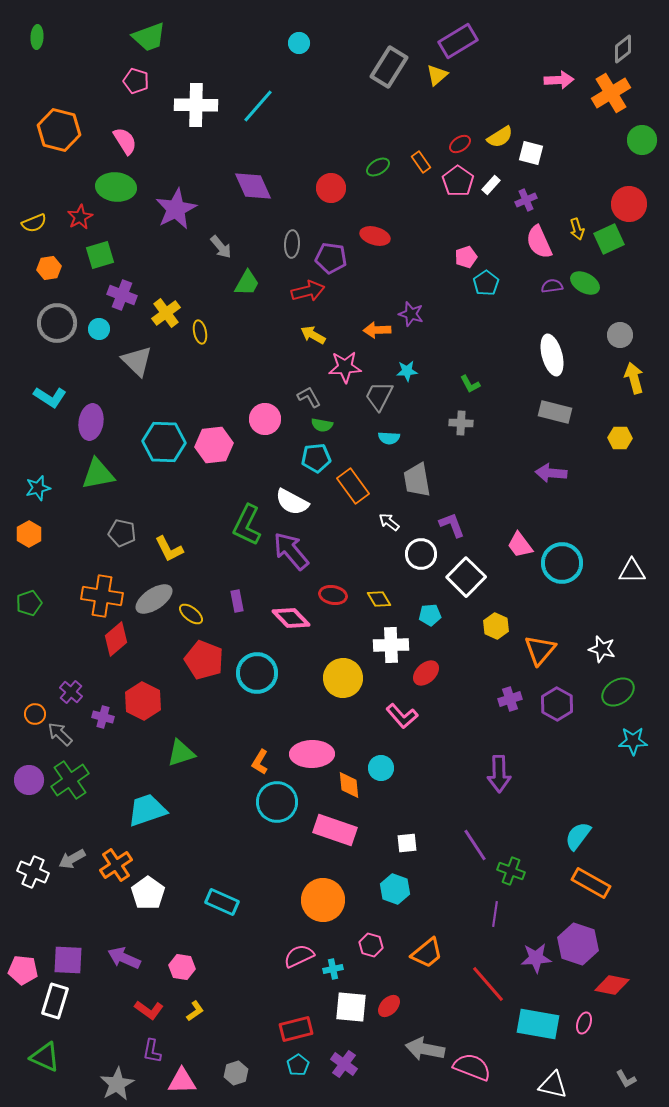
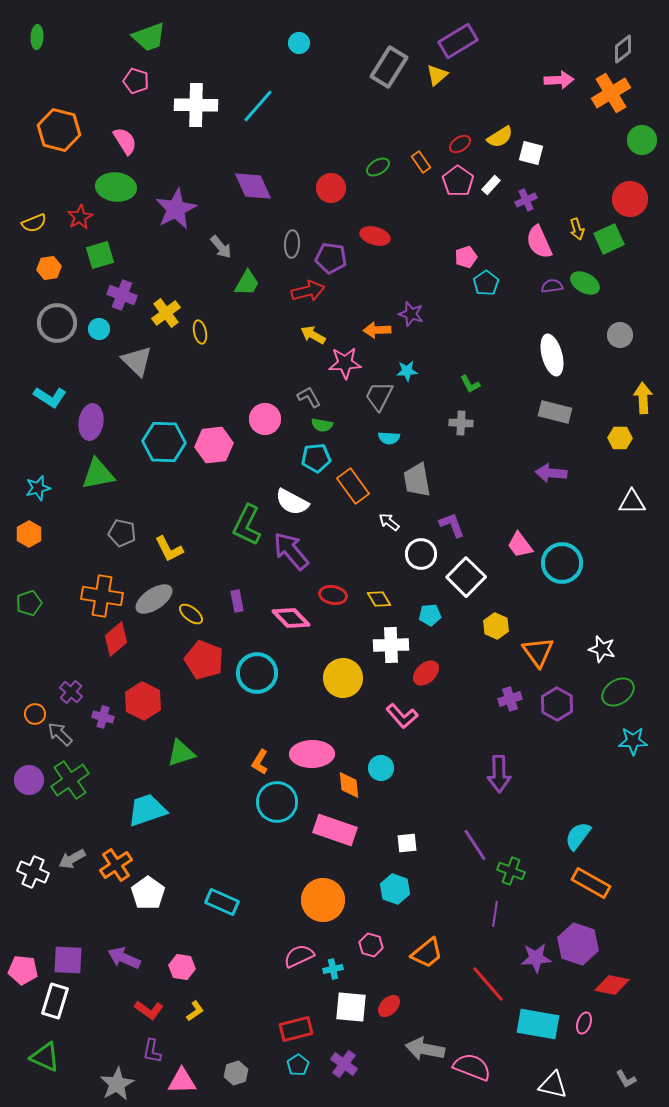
red circle at (629, 204): moved 1 px right, 5 px up
pink star at (345, 367): moved 4 px up
yellow arrow at (634, 378): moved 9 px right, 20 px down; rotated 12 degrees clockwise
white triangle at (632, 571): moved 69 px up
orange triangle at (540, 650): moved 2 px left, 2 px down; rotated 16 degrees counterclockwise
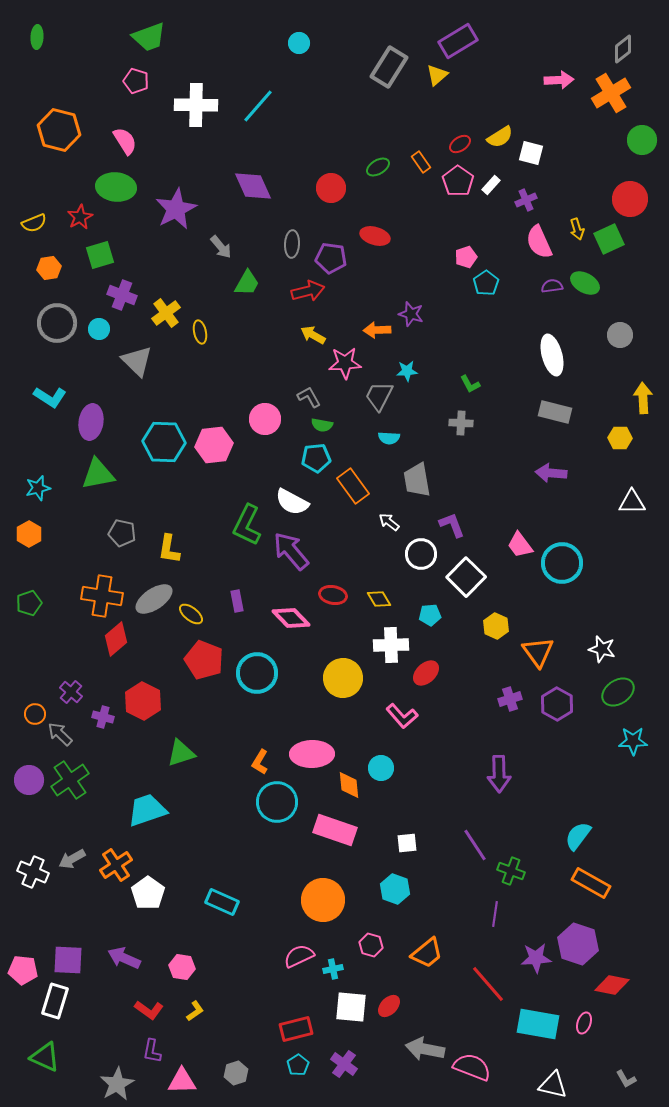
yellow L-shape at (169, 549): rotated 36 degrees clockwise
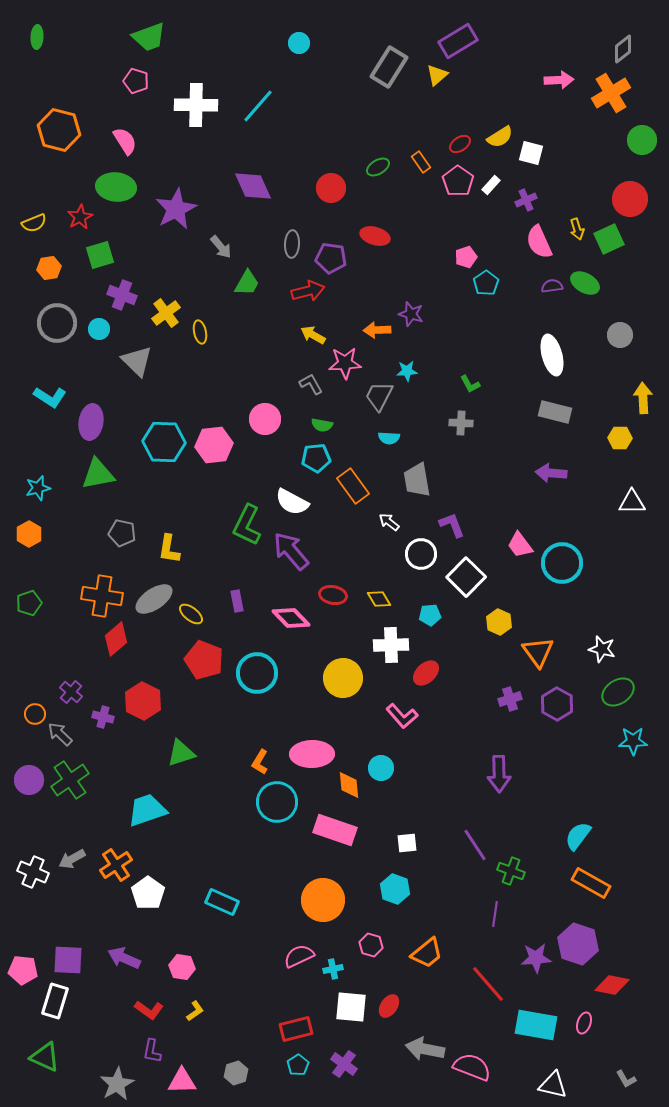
gray L-shape at (309, 397): moved 2 px right, 13 px up
yellow hexagon at (496, 626): moved 3 px right, 4 px up
red ellipse at (389, 1006): rotated 10 degrees counterclockwise
cyan rectangle at (538, 1024): moved 2 px left, 1 px down
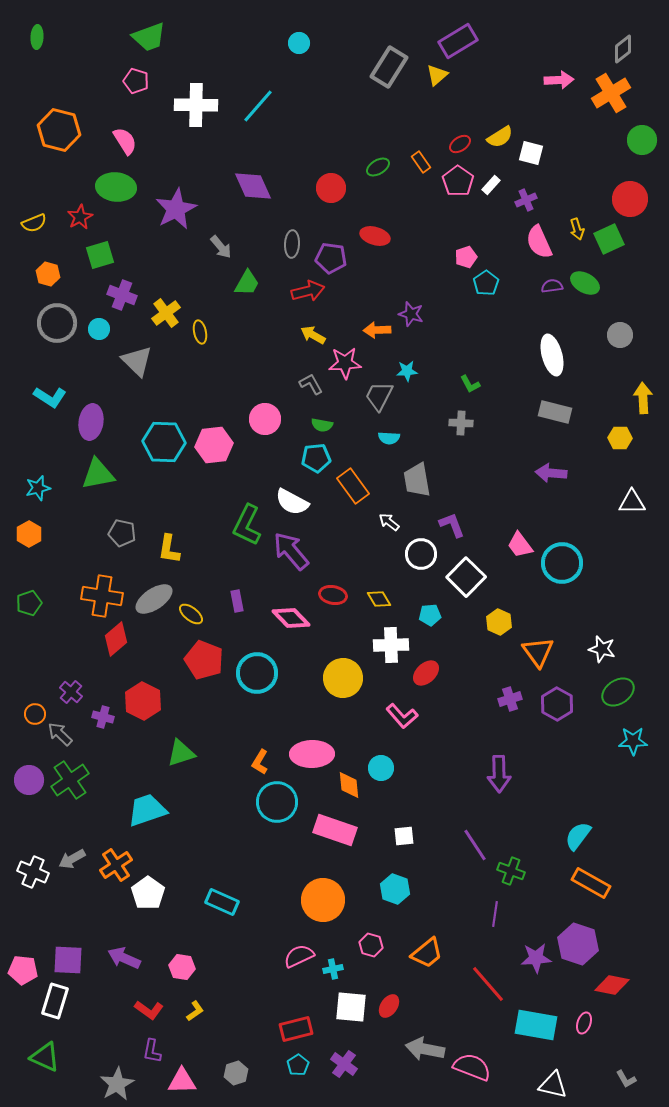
orange hexagon at (49, 268): moved 1 px left, 6 px down; rotated 25 degrees clockwise
white square at (407, 843): moved 3 px left, 7 px up
